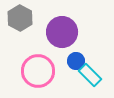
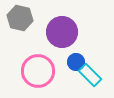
gray hexagon: rotated 15 degrees counterclockwise
blue circle: moved 1 px down
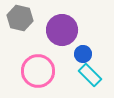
purple circle: moved 2 px up
blue circle: moved 7 px right, 8 px up
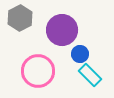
gray hexagon: rotated 20 degrees clockwise
blue circle: moved 3 px left
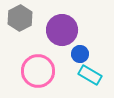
cyan rectangle: rotated 15 degrees counterclockwise
